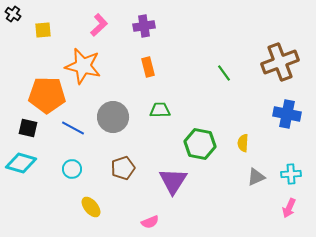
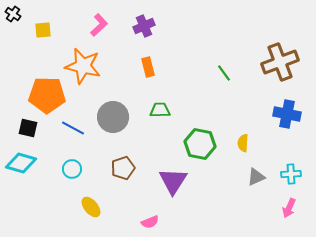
purple cross: rotated 15 degrees counterclockwise
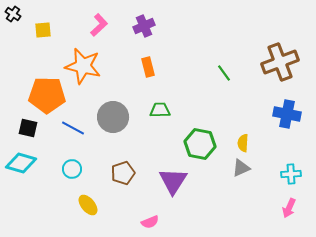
brown pentagon: moved 5 px down
gray triangle: moved 15 px left, 9 px up
yellow ellipse: moved 3 px left, 2 px up
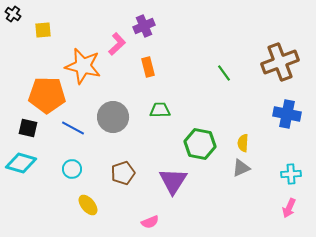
pink L-shape: moved 18 px right, 19 px down
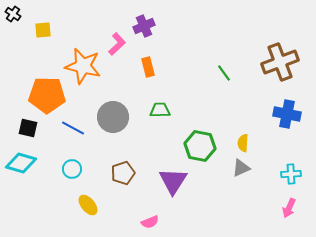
green hexagon: moved 2 px down
